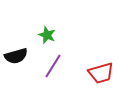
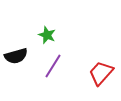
red trapezoid: rotated 148 degrees clockwise
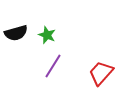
black semicircle: moved 23 px up
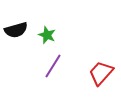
black semicircle: moved 3 px up
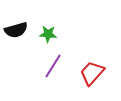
green star: moved 1 px right, 1 px up; rotated 18 degrees counterclockwise
red trapezoid: moved 9 px left
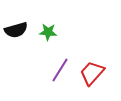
green star: moved 2 px up
purple line: moved 7 px right, 4 px down
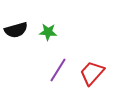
purple line: moved 2 px left
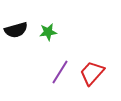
green star: rotated 12 degrees counterclockwise
purple line: moved 2 px right, 2 px down
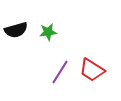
red trapezoid: moved 3 px up; rotated 100 degrees counterclockwise
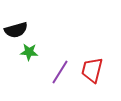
green star: moved 19 px left, 20 px down; rotated 12 degrees clockwise
red trapezoid: rotated 72 degrees clockwise
